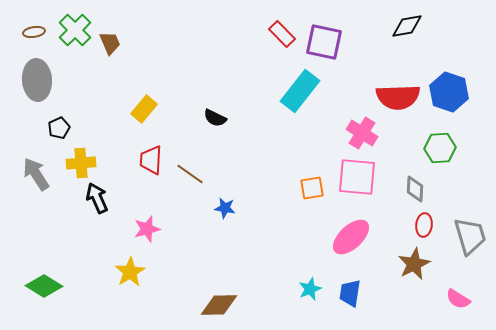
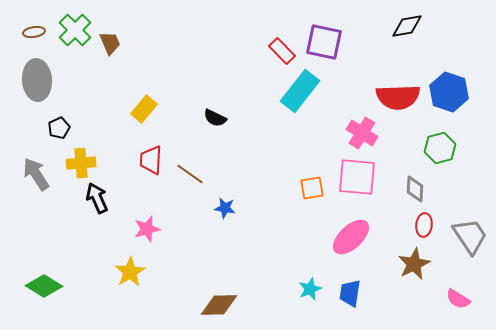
red rectangle: moved 17 px down
green hexagon: rotated 12 degrees counterclockwise
gray trapezoid: rotated 18 degrees counterclockwise
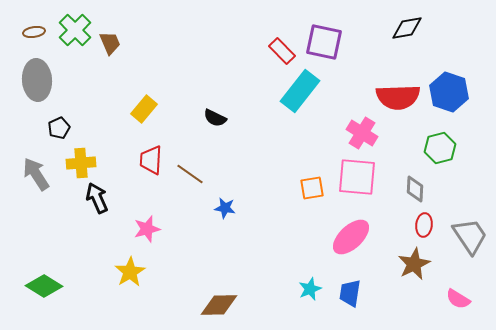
black diamond: moved 2 px down
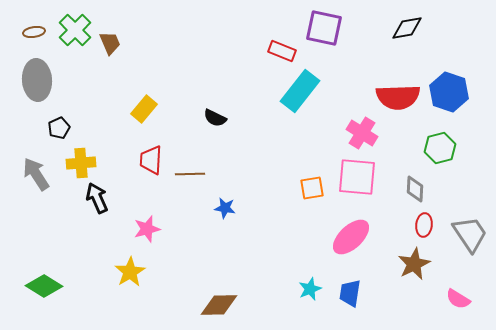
purple square: moved 14 px up
red rectangle: rotated 24 degrees counterclockwise
brown line: rotated 36 degrees counterclockwise
gray trapezoid: moved 2 px up
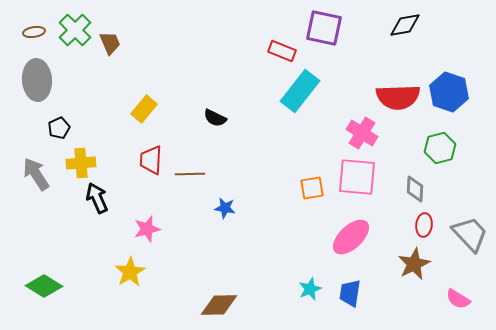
black diamond: moved 2 px left, 3 px up
gray trapezoid: rotated 9 degrees counterclockwise
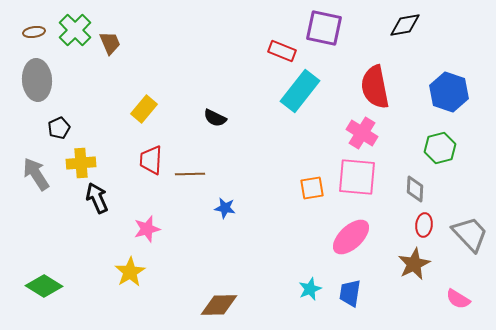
red semicircle: moved 23 px left, 10 px up; rotated 81 degrees clockwise
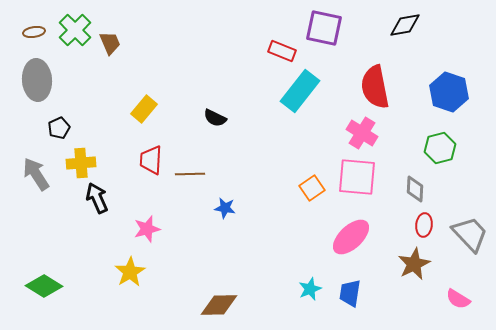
orange square: rotated 25 degrees counterclockwise
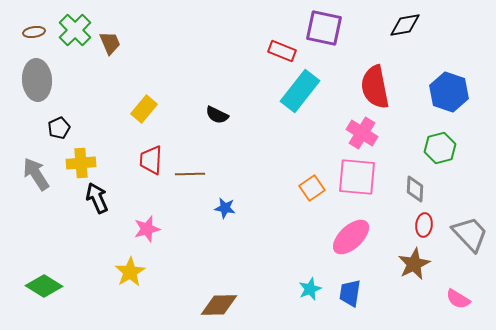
black semicircle: moved 2 px right, 3 px up
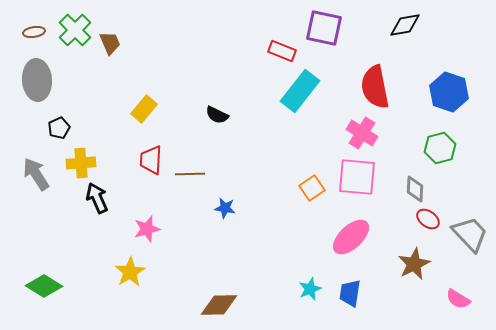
red ellipse: moved 4 px right, 6 px up; rotated 60 degrees counterclockwise
